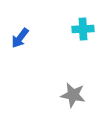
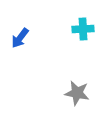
gray star: moved 4 px right, 2 px up
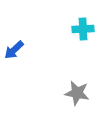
blue arrow: moved 6 px left, 12 px down; rotated 10 degrees clockwise
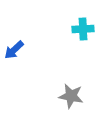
gray star: moved 6 px left, 3 px down
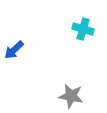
cyan cross: rotated 20 degrees clockwise
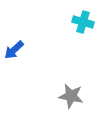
cyan cross: moved 7 px up
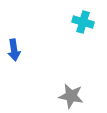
blue arrow: rotated 55 degrees counterclockwise
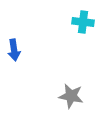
cyan cross: rotated 10 degrees counterclockwise
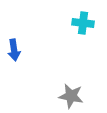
cyan cross: moved 1 px down
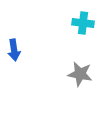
gray star: moved 9 px right, 22 px up
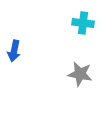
blue arrow: moved 1 px down; rotated 20 degrees clockwise
